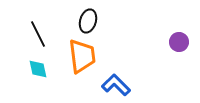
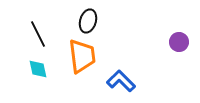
blue L-shape: moved 5 px right, 4 px up
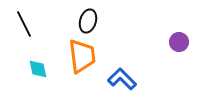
black line: moved 14 px left, 10 px up
blue L-shape: moved 1 px right, 2 px up
